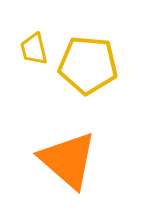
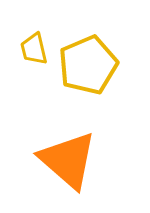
yellow pentagon: rotated 28 degrees counterclockwise
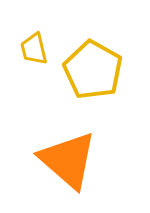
yellow pentagon: moved 5 px right, 5 px down; rotated 20 degrees counterclockwise
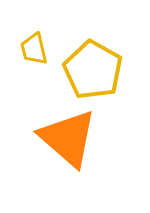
orange triangle: moved 22 px up
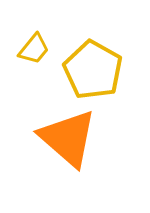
yellow trapezoid: rotated 128 degrees counterclockwise
